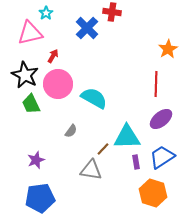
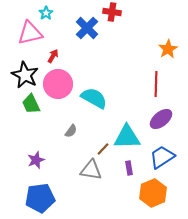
purple rectangle: moved 7 px left, 6 px down
orange hexagon: rotated 20 degrees clockwise
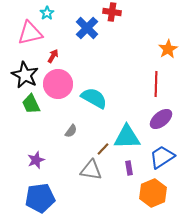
cyan star: moved 1 px right
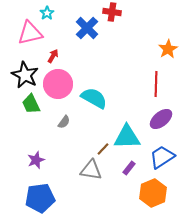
gray semicircle: moved 7 px left, 9 px up
purple rectangle: rotated 48 degrees clockwise
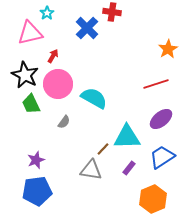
red line: rotated 70 degrees clockwise
orange hexagon: moved 6 px down
blue pentagon: moved 3 px left, 7 px up
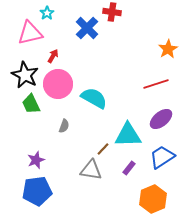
gray semicircle: moved 4 px down; rotated 16 degrees counterclockwise
cyan triangle: moved 1 px right, 2 px up
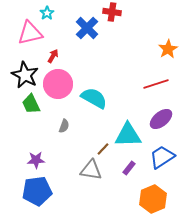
purple star: rotated 18 degrees clockwise
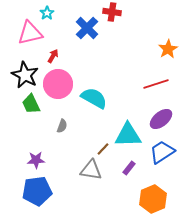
gray semicircle: moved 2 px left
blue trapezoid: moved 5 px up
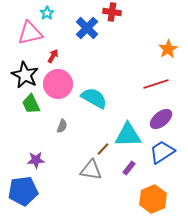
blue pentagon: moved 14 px left
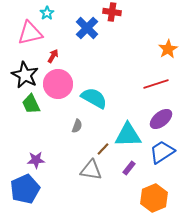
gray semicircle: moved 15 px right
blue pentagon: moved 2 px right, 2 px up; rotated 16 degrees counterclockwise
orange hexagon: moved 1 px right, 1 px up
